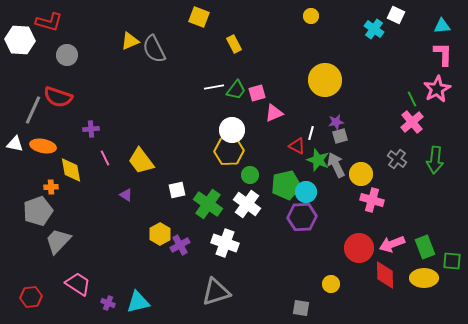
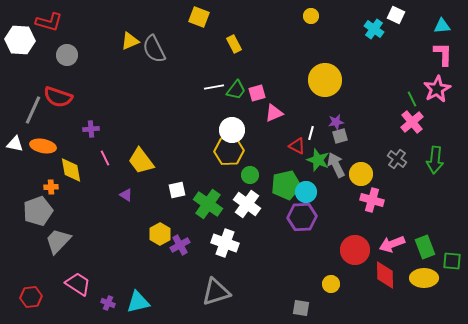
red circle at (359, 248): moved 4 px left, 2 px down
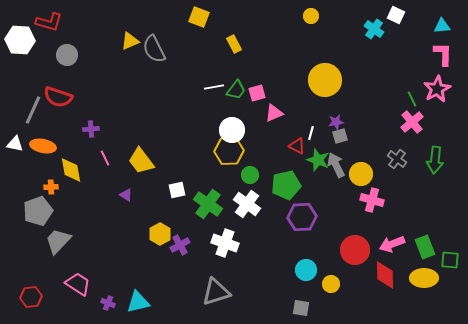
cyan circle at (306, 192): moved 78 px down
green square at (452, 261): moved 2 px left, 1 px up
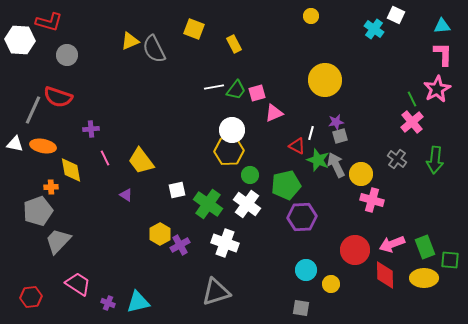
yellow square at (199, 17): moved 5 px left, 12 px down
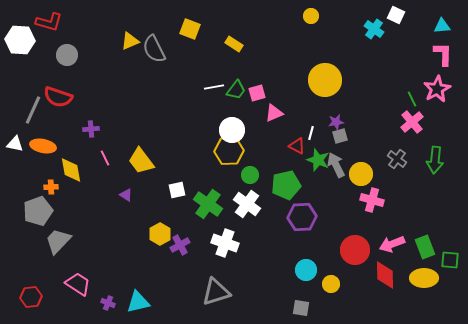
yellow square at (194, 29): moved 4 px left
yellow rectangle at (234, 44): rotated 30 degrees counterclockwise
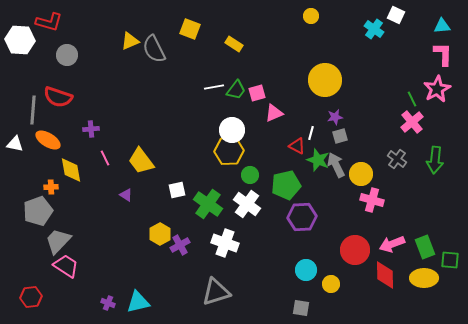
gray line at (33, 110): rotated 20 degrees counterclockwise
purple star at (336, 122): moved 1 px left, 5 px up
orange ellipse at (43, 146): moved 5 px right, 6 px up; rotated 20 degrees clockwise
pink trapezoid at (78, 284): moved 12 px left, 18 px up
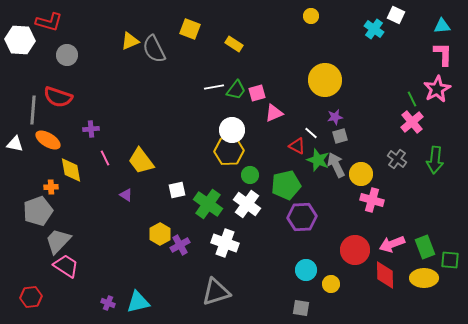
white line at (311, 133): rotated 64 degrees counterclockwise
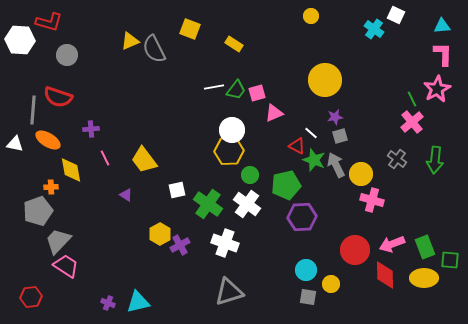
green star at (318, 160): moved 4 px left
yellow trapezoid at (141, 161): moved 3 px right, 1 px up
gray triangle at (216, 292): moved 13 px right
gray square at (301, 308): moved 7 px right, 11 px up
